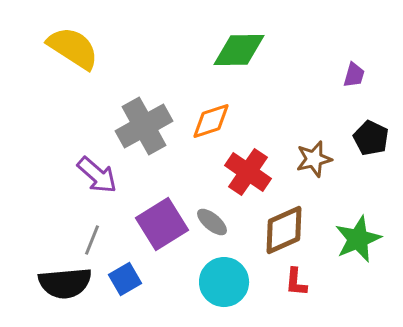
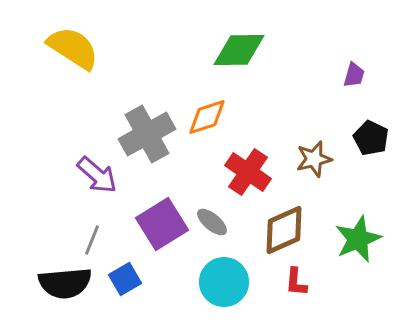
orange diamond: moved 4 px left, 4 px up
gray cross: moved 3 px right, 8 px down
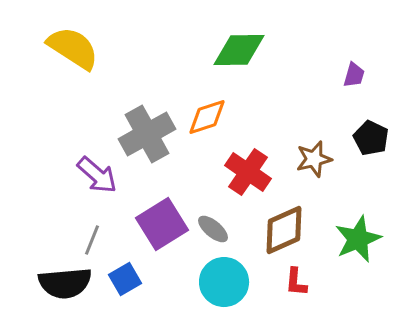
gray ellipse: moved 1 px right, 7 px down
